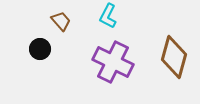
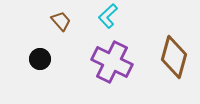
cyan L-shape: rotated 20 degrees clockwise
black circle: moved 10 px down
purple cross: moved 1 px left
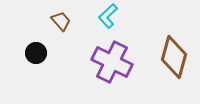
black circle: moved 4 px left, 6 px up
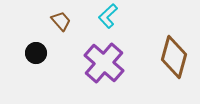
purple cross: moved 8 px left, 1 px down; rotated 15 degrees clockwise
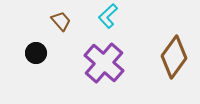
brown diamond: rotated 21 degrees clockwise
